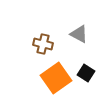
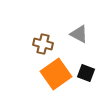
black square: rotated 12 degrees counterclockwise
orange square: moved 4 px up
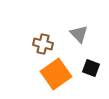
gray triangle: rotated 18 degrees clockwise
black square: moved 5 px right, 5 px up
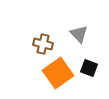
black square: moved 2 px left
orange square: moved 2 px right, 1 px up
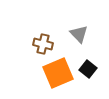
black square: moved 1 px left, 1 px down; rotated 18 degrees clockwise
orange square: rotated 12 degrees clockwise
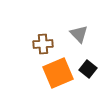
brown cross: rotated 18 degrees counterclockwise
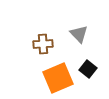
orange square: moved 5 px down
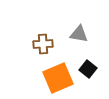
gray triangle: rotated 36 degrees counterclockwise
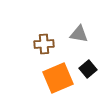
brown cross: moved 1 px right
black square: rotated 12 degrees clockwise
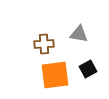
black square: rotated 12 degrees clockwise
orange square: moved 3 px left, 3 px up; rotated 16 degrees clockwise
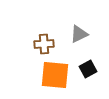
gray triangle: rotated 36 degrees counterclockwise
orange square: rotated 12 degrees clockwise
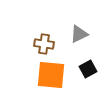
brown cross: rotated 12 degrees clockwise
orange square: moved 4 px left
